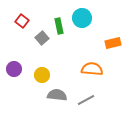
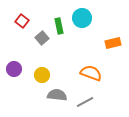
orange semicircle: moved 1 px left, 4 px down; rotated 15 degrees clockwise
gray line: moved 1 px left, 2 px down
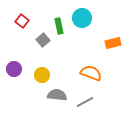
gray square: moved 1 px right, 2 px down
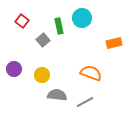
orange rectangle: moved 1 px right
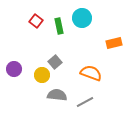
red square: moved 14 px right
gray square: moved 12 px right, 22 px down
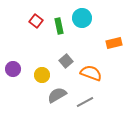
gray square: moved 11 px right, 1 px up
purple circle: moved 1 px left
gray semicircle: rotated 36 degrees counterclockwise
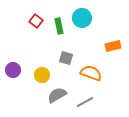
orange rectangle: moved 1 px left, 3 px down
gray square: moved 3 px up; rotated 32 degrees counterclockwise
purple circle: moved 1 px down
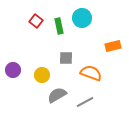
gray square: rotated 16 degrees counterclockwise
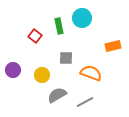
red square: moved 1 px left, 15 px down
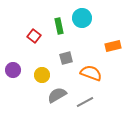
red square: moved 1 px left
gray square: rotated 16 degrees counterclockwise
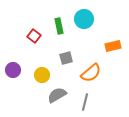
cyan circle: moved 2 px right, 1 px down
orange semicircle: rotated 120 degrees clockwise
gray line: rotated 48 degrees counterclockwise
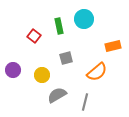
orange semicircle: moved 6 px right, 1 px up
